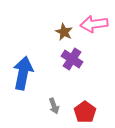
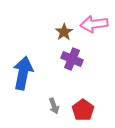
brown star: rotated 12 degrees clockwise
purple cross: rotated 10 degrees counterclockwise
red pentagon: moved 2 px left, 2 px up
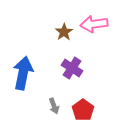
purple cross: moved 9 px down; rotated 10 degrees clockwise
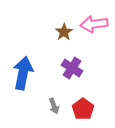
red pentagon: moved 1 px up
